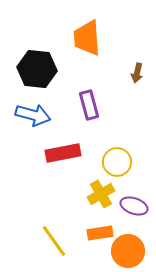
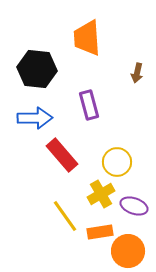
blue arrow: moved 2 px right, 3 px down; rotated 16 degrees counterclockwise
red rectangle: moved 1 px left, 2 px down; rotated 60 degrees clockwise
orange rectangle: moved 1 px up
yellow line: moved 11 px right, 25 px up
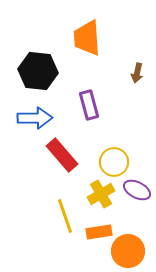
black hexagon: moved 1 px right, 2 px down
yellow circle: moved 3 px left
purple ellipse: moved 3 px right, 16 px up; rotated 8 degrees clockwise
yellow line: rotated 16 degrees clockwise
orange rectangle: moved 1 px left
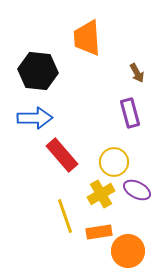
brown arrow: rotated 42 degrees counterclockwise
purple rectangle: moved 41 px right, 8 px down
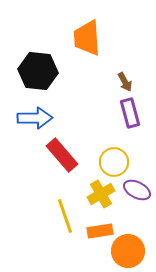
brown arrow: moved 12 px left, 9 px down
orange rectangle: moved 1 px right, 1 px up
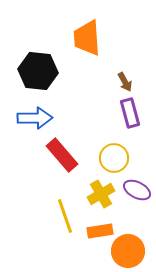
yellow circle: moved 4 px up
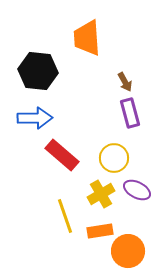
red rectangle: rotated 8 degrees counterclockwise
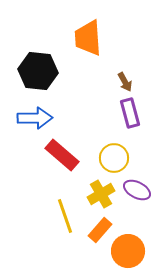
orange trapezoid: moved 1 px right
orange rectangle: moved 1 px up; rotated 40 degrees counterclockwise
